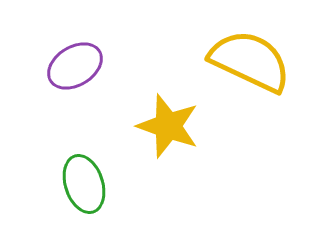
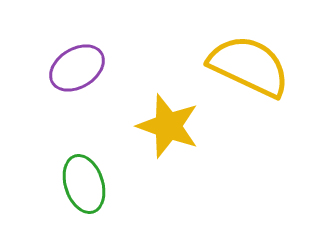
yellow semicircle: moved 1 px left, 5 px down
purple ellipse: moved 2 px right, 2 px down
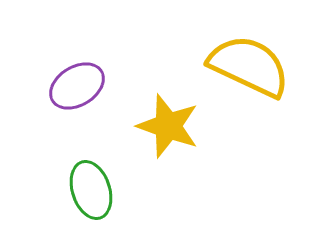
purple ellipse: moved 18 px down
green ellipse: moved 7 px right, 6 px down
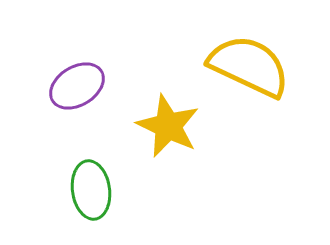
yellow star: rotated 6 degrees clockwise
green ellipse: rotated 10 degrees clockwise
